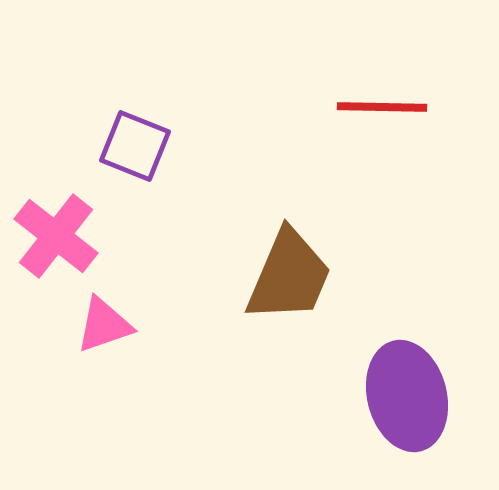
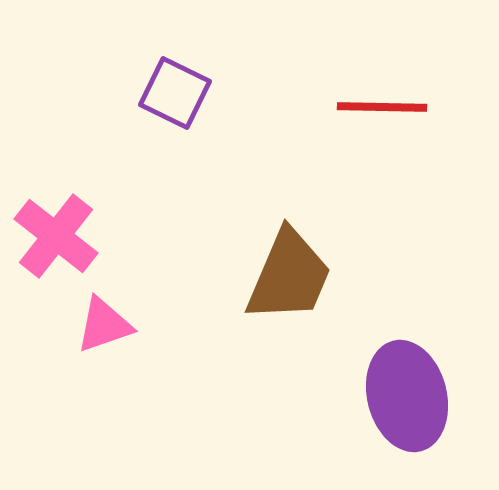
purple square: moved 40 px right, 53 px up; rotated 4 degrees clockwise
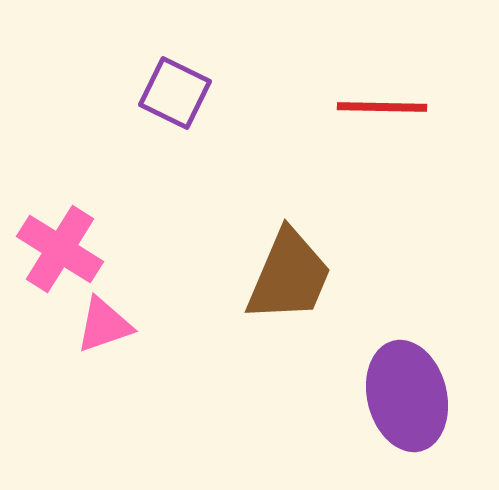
pink cross: moved 4 px right, 13 px down; rotated 6 degrees counterclockwise
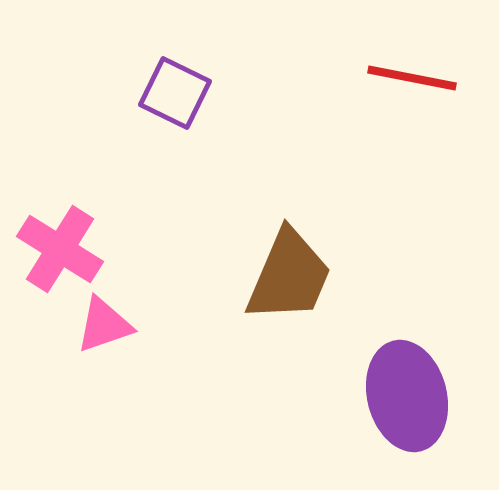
red line: moved 30 px right, 29 px up; rotated 10 degrees clockwise
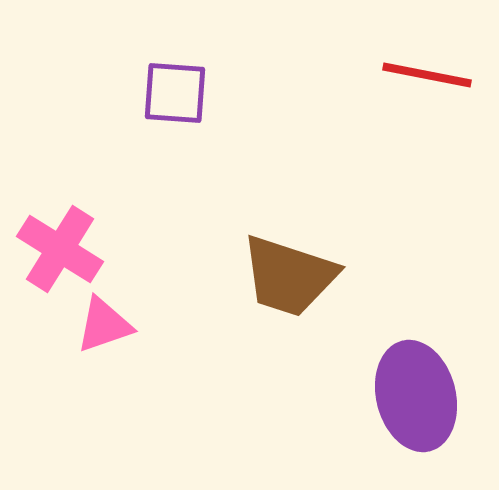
red line: moved 15 px right, 3 px up
purple square: rotated 22 degrees counterclockwise
brown trapezoid: rotated 85 degrees clockwise
purple ellipse: moved 9 px right
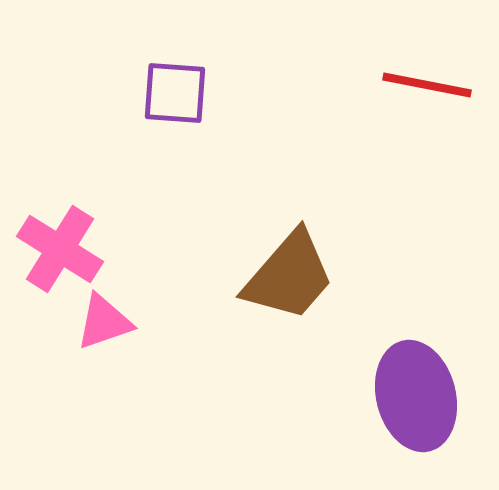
red line: moved 10 px down
brown trapezoid: rotated 67 degrees counterclockwise
pink triangle: moved 3 px up
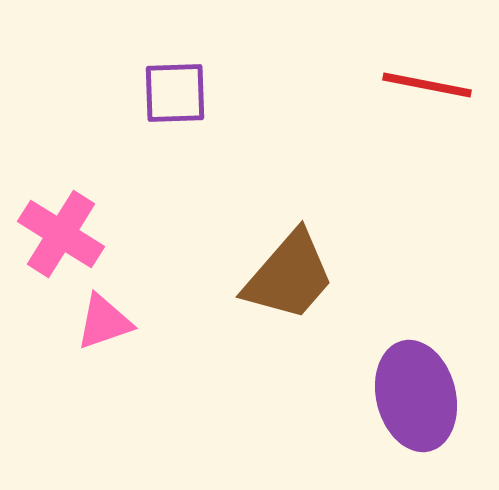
purple square: rotated 6 degrees counterclockwise
pink cross: moved 1 px right, 15 px up
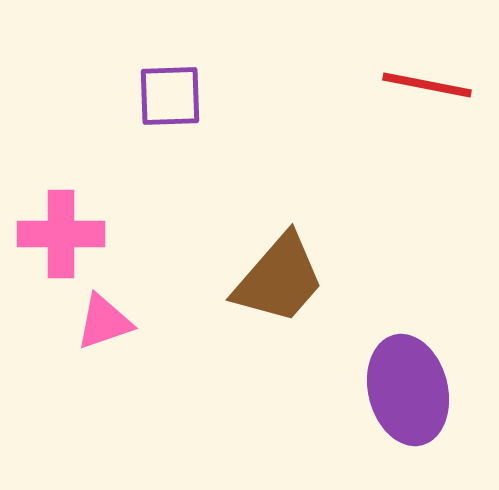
purple square: moved 5 px left, 3 px down
pink cross: rotated 32 degrees counterclockwise
brown trapezoid: moved 10 px left, 3 px down
purple ellipse: moved 8 px left, 6 px up
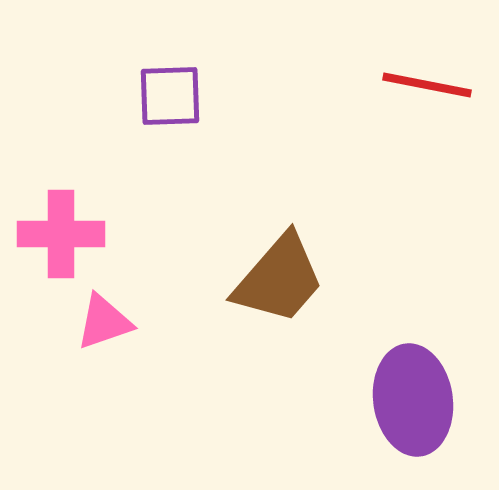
purple ellipse: moved 5 px right, 10 px down; rotated 6 degrees clockwise
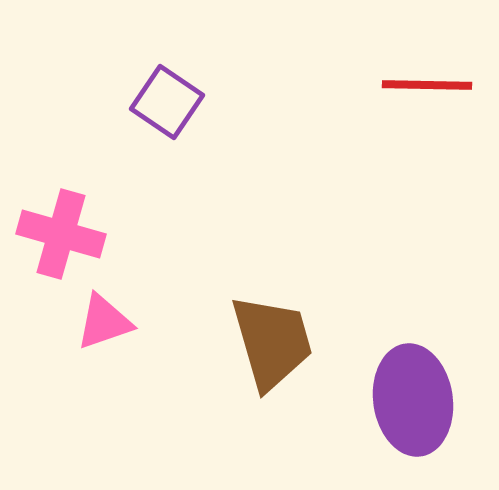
red line: rotated 10 degrees counterclockwise
purple square: moved 3 px left, 6 px down; rotated 36 degrees clockwise
pink cross: rotated 16 degrees clockwise
brown trapezoid: moved 7 px left, 63 px down; rotated 57 degrees counterclockwise
